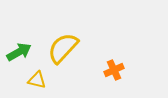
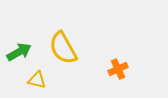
yellow semicircle: rotated 72 degrees counterclockwise
orange cross: moved 4 px right, 1 px up
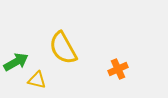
green arrow: moved 3 px left, 10 px down
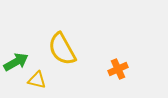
yellow semicircle: moved 1 px left, 1 px down
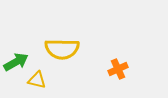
yellow semicircle: rotated 60 degrees counterclockwise
